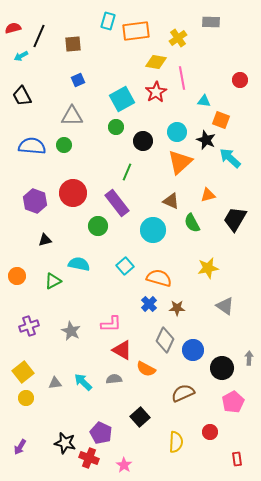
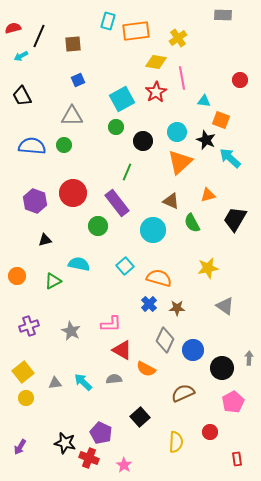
gray rectangle at (211, 22): moved 12 px right, 7 px up
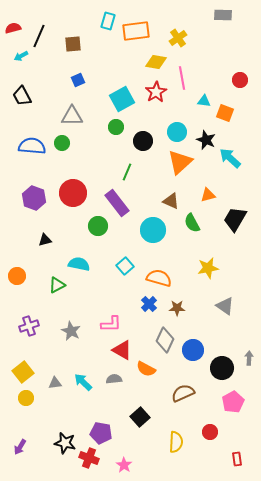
orange square at (221, 120): moved 4 px right, 7 px up
green circle at (64, 145): moved 2 px left, 2 px up
purple hexagon at (35, 201): moved 1 px left, 3 px up
green triangle at (53, 281): moved 4 px right, 4 px down
purple pentagon at (101, 433): rotated 15 degrees counterclockwise
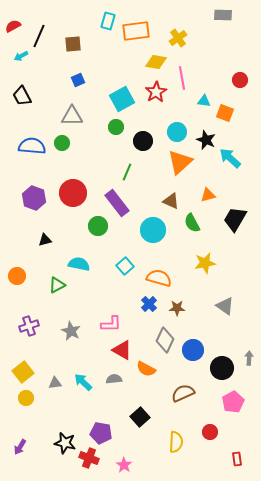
red semicircle at (13, 28): moved 2 px up; rotated 14 degrees counterclockwise
yellow star at (208, 268): moved 3 px left, 5 px up
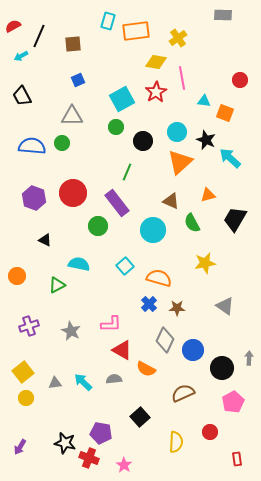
black triangle at (45, 240): rotated 40 degrees clockwise
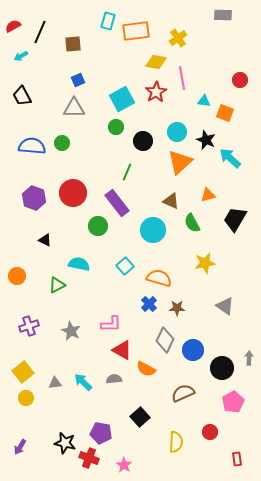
black line at (39, 36): moved 1 px right, 4 px up
gray triangle at (72, 116): moved 2 px right, 8 px up
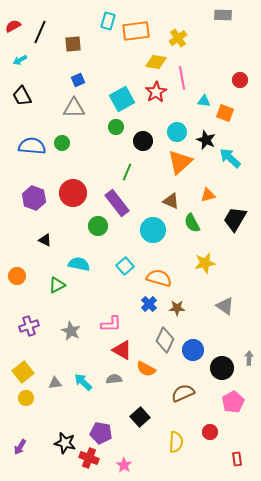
cyan arrow at (21, 56): moved 1 px left, 4 px down
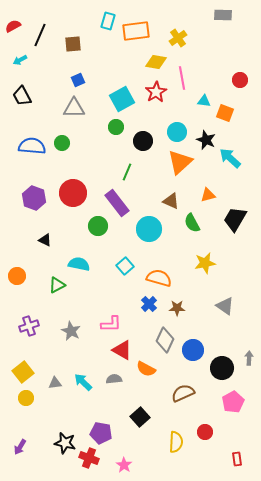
black line at (40, 32): moved 3 px down
cyan circle at (153, 230): moved 4 px left, 1 px up
red circle at (210, 432): moved 5 px left
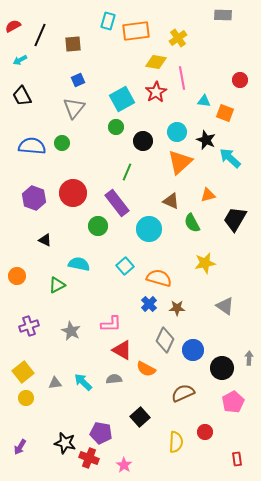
gray triangle at (74, 108): rotated 50 degrees counterclockwise
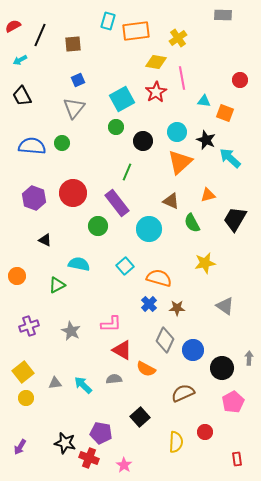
cyan arrow at (83, 382): moved 3 px down
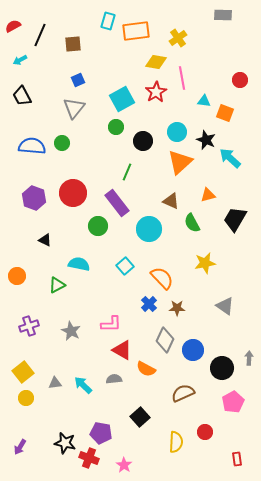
orange semicircle at (159, 278): moved 3 px right; rotated 30 degrees clockwise
